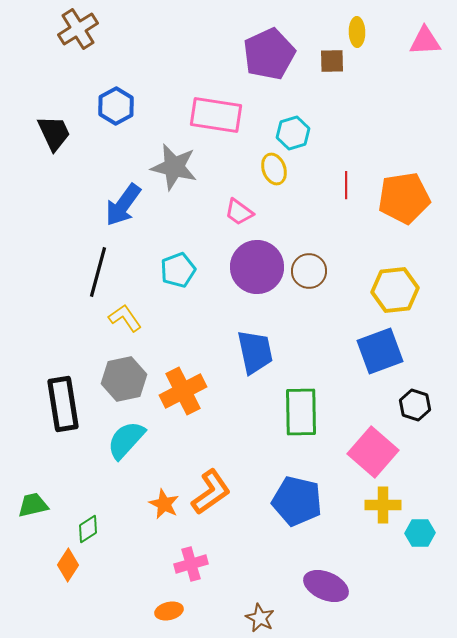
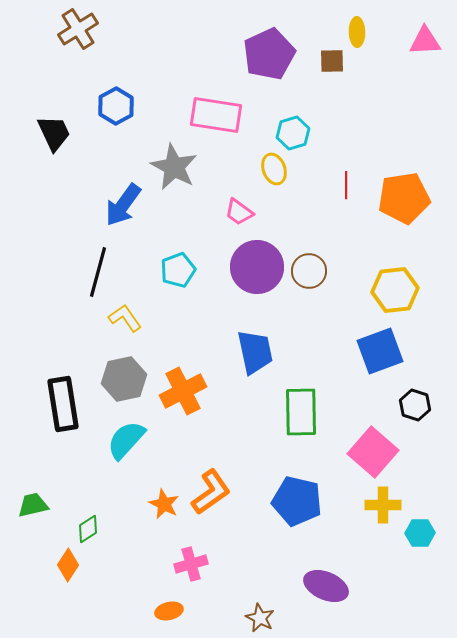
gray star at (174, 167): rotated 15 degrees clockwise
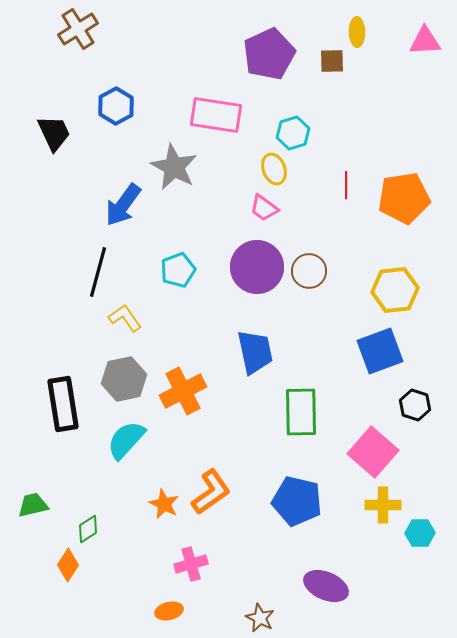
pink trapezoid at (239, 212): moved 25 px right, 4 px up
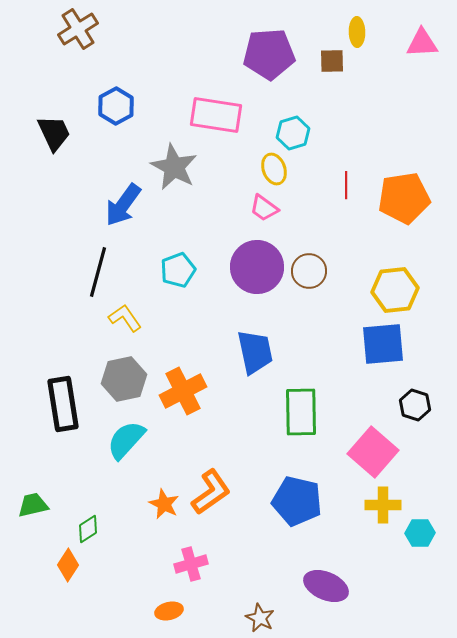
pink triangle at (425, 41): moved 3 px left, 2 px down
purple pentagon at (269, 54): rotated 21 degrees clockwise
blue square at (380, 351): moved 3 px right, 7 px up; rotated 15 degrees clockwise
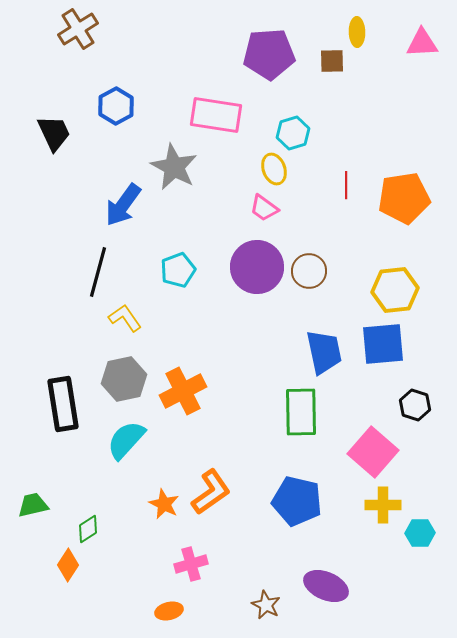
blue trapezoid at (255, 352): moved 69 px right
brown star at (260, 618): moved 6 px right, 13 px up
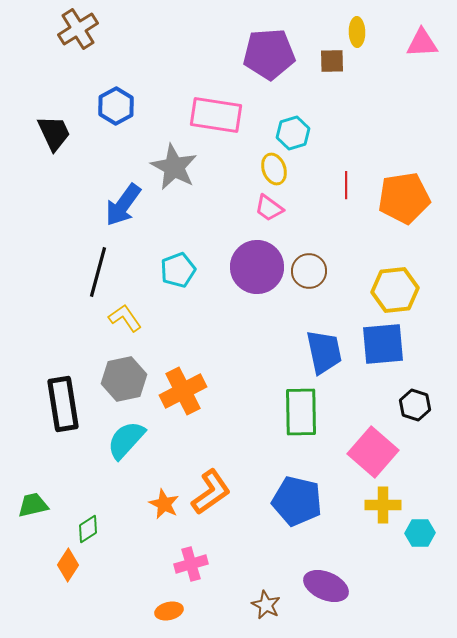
pink trapezoid at (264, 208): moved 5 px right
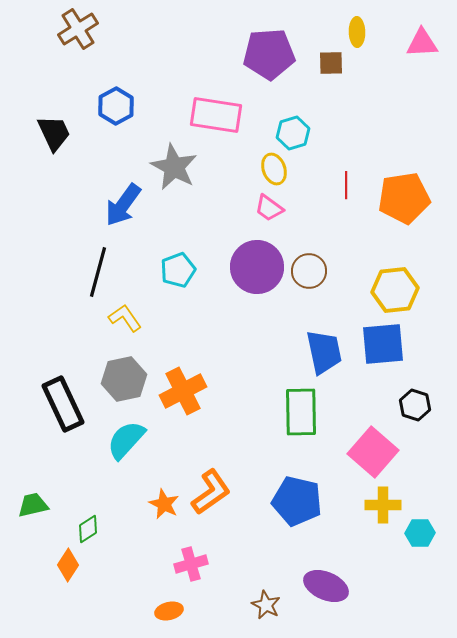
brown square at (332, 61): moved 1 px left, 2 px down
black rectangle at (63, 404): rotated 16 degrees counterclockwise
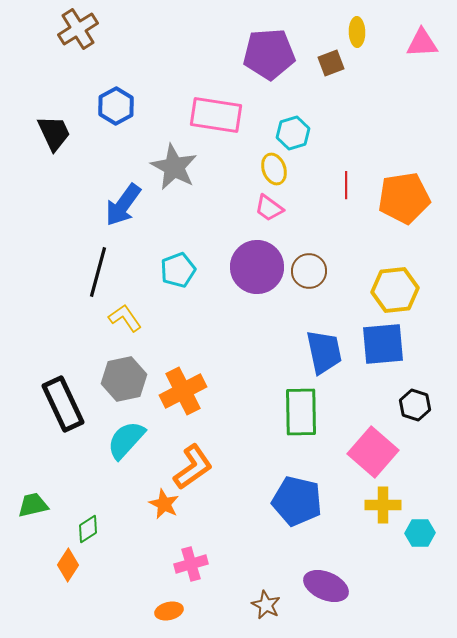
brown square at (331, 63): rotated 20 degrees counterclockwise
orange L-shape at (211, 492): moved 18 px left, 25 px up
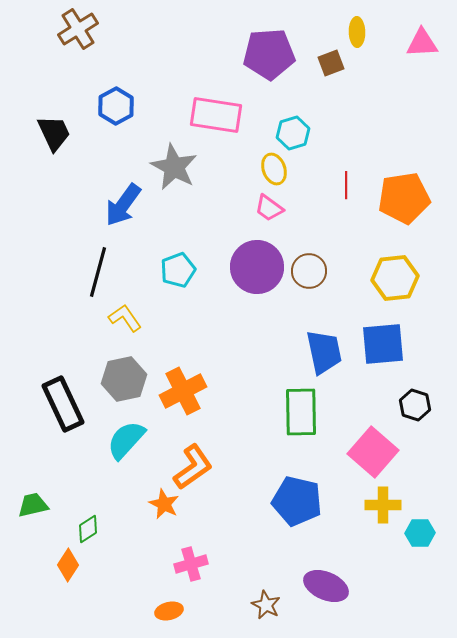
yellow hexagon at (395, 290): moved 12 px up
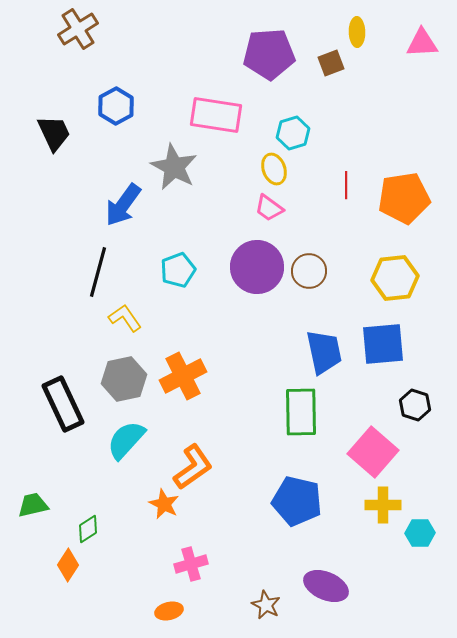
orange cross at (183, 391): moved 15 px up
